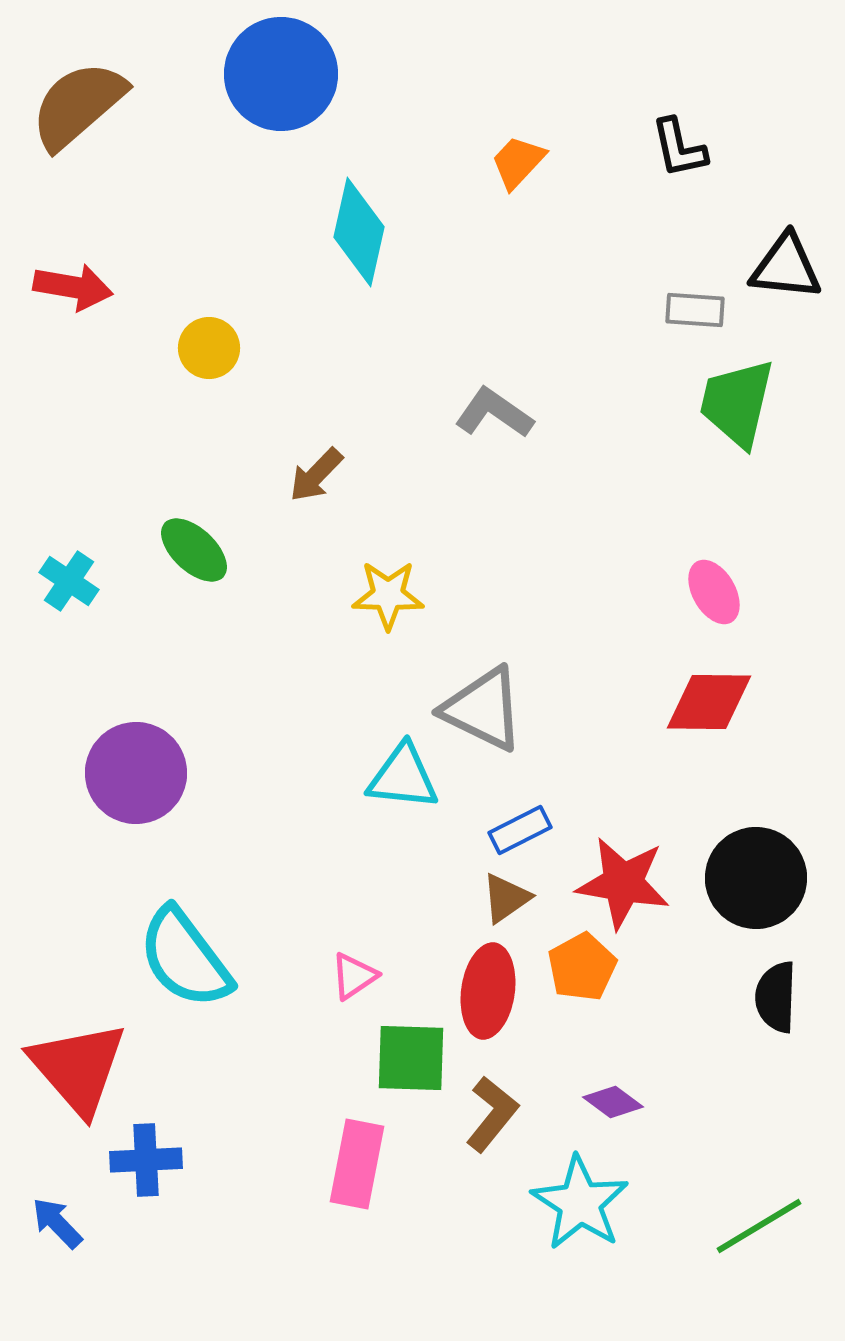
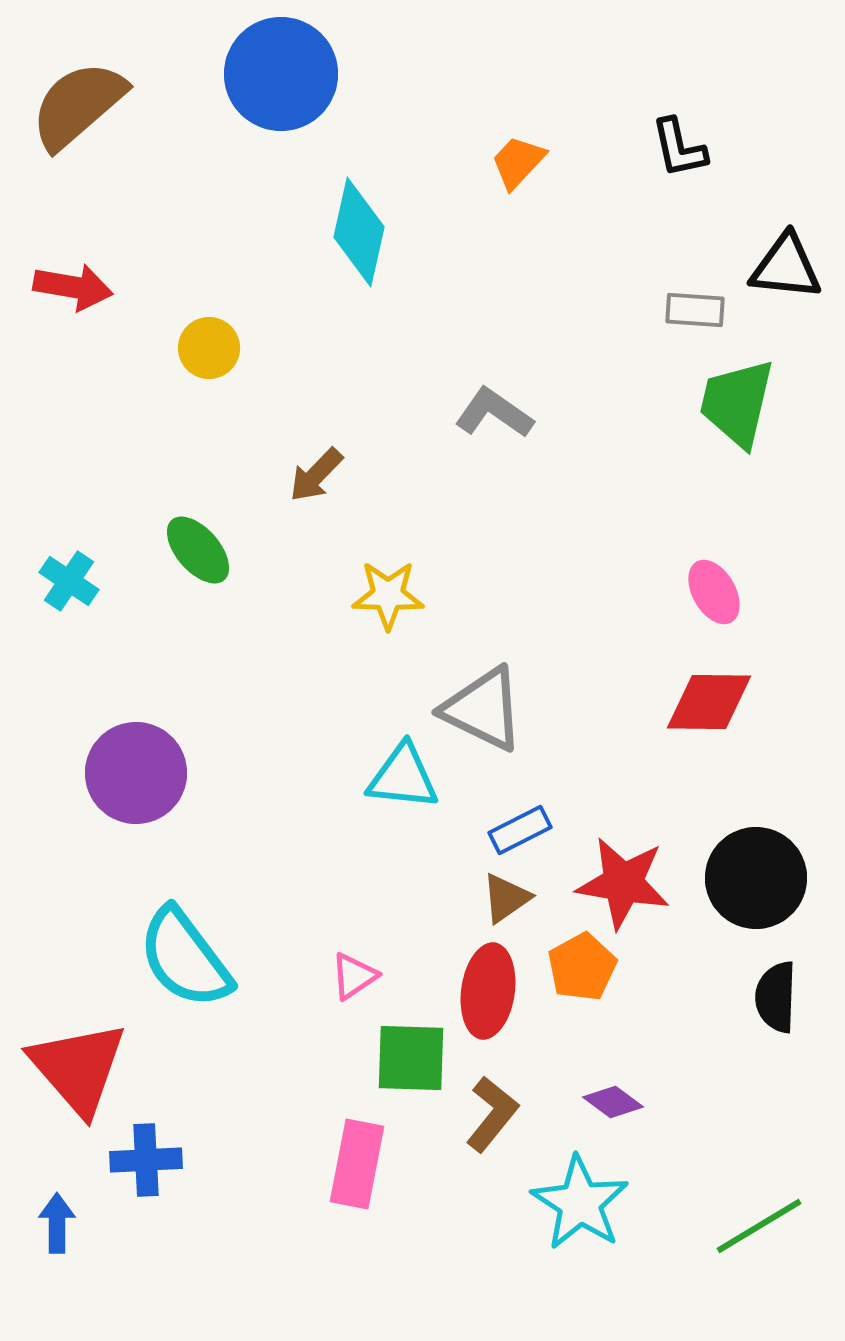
green ellipse: moved 4 px right; rotated 6 degrees clockwise
blue arrow: rotated 44 degrees clockwise
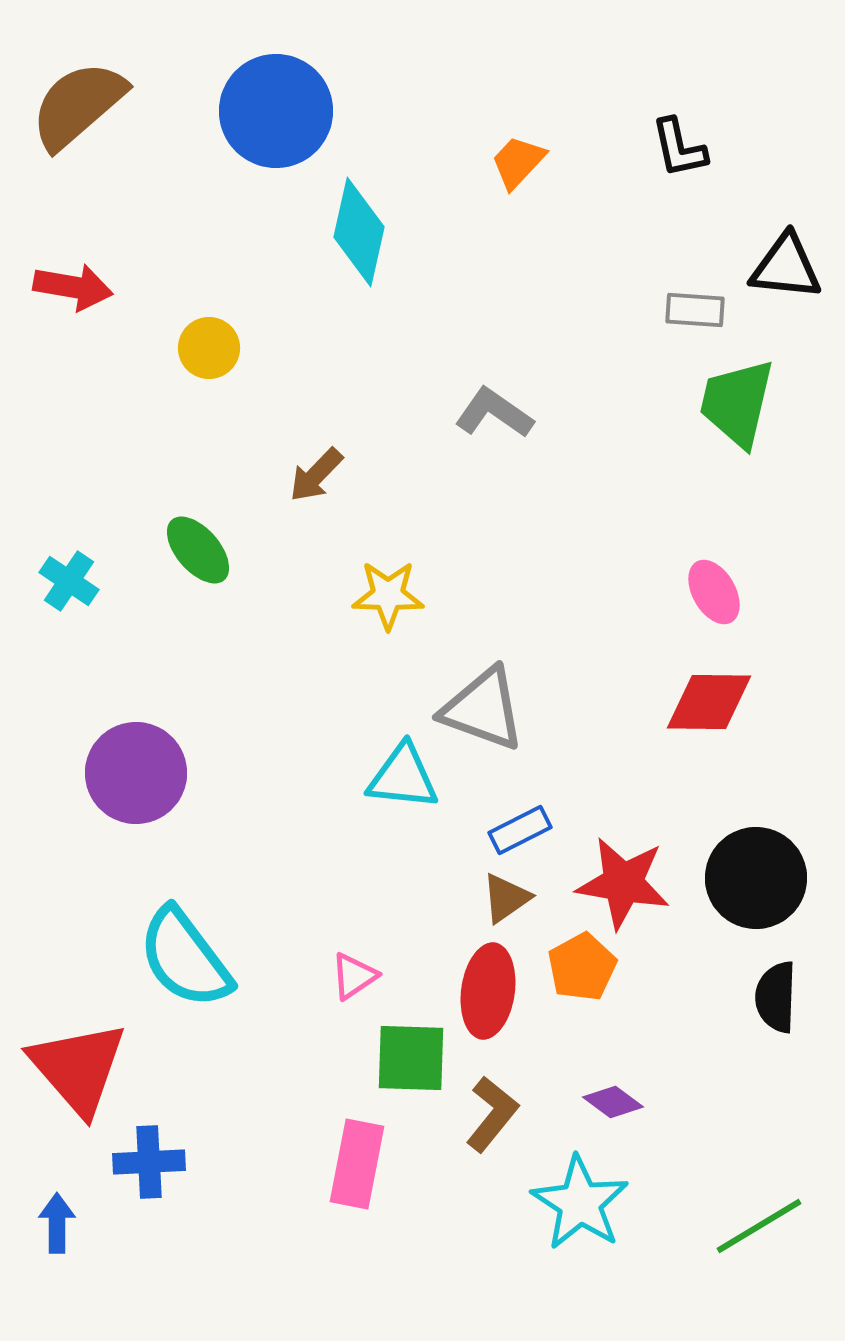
blue circle: moved 5 px left, 37 px down
gray triangle: rotated 6 degrees counterclockwise
blue cross: moved 3 px right, 2 px down
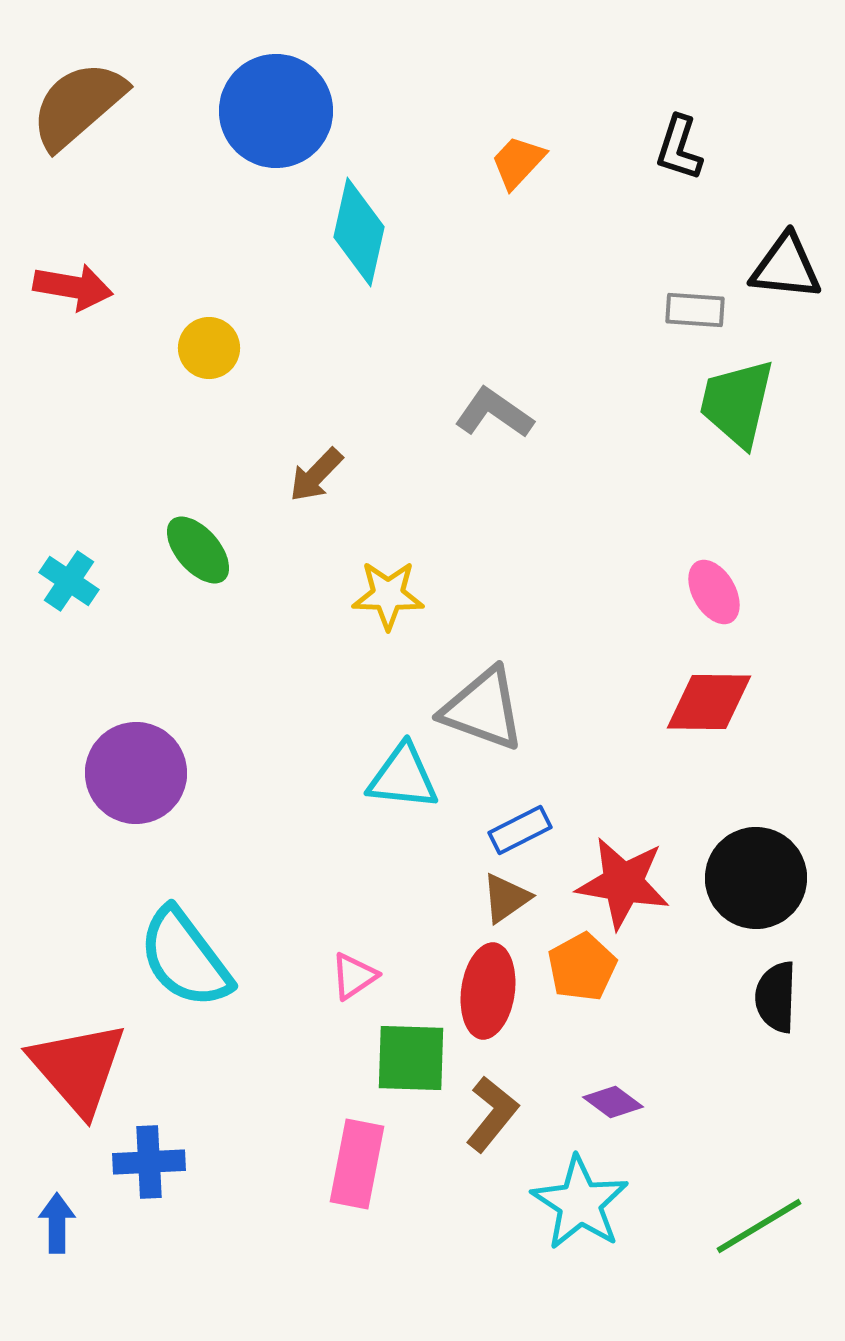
black L-shape: rotated 30 degrees clockwise
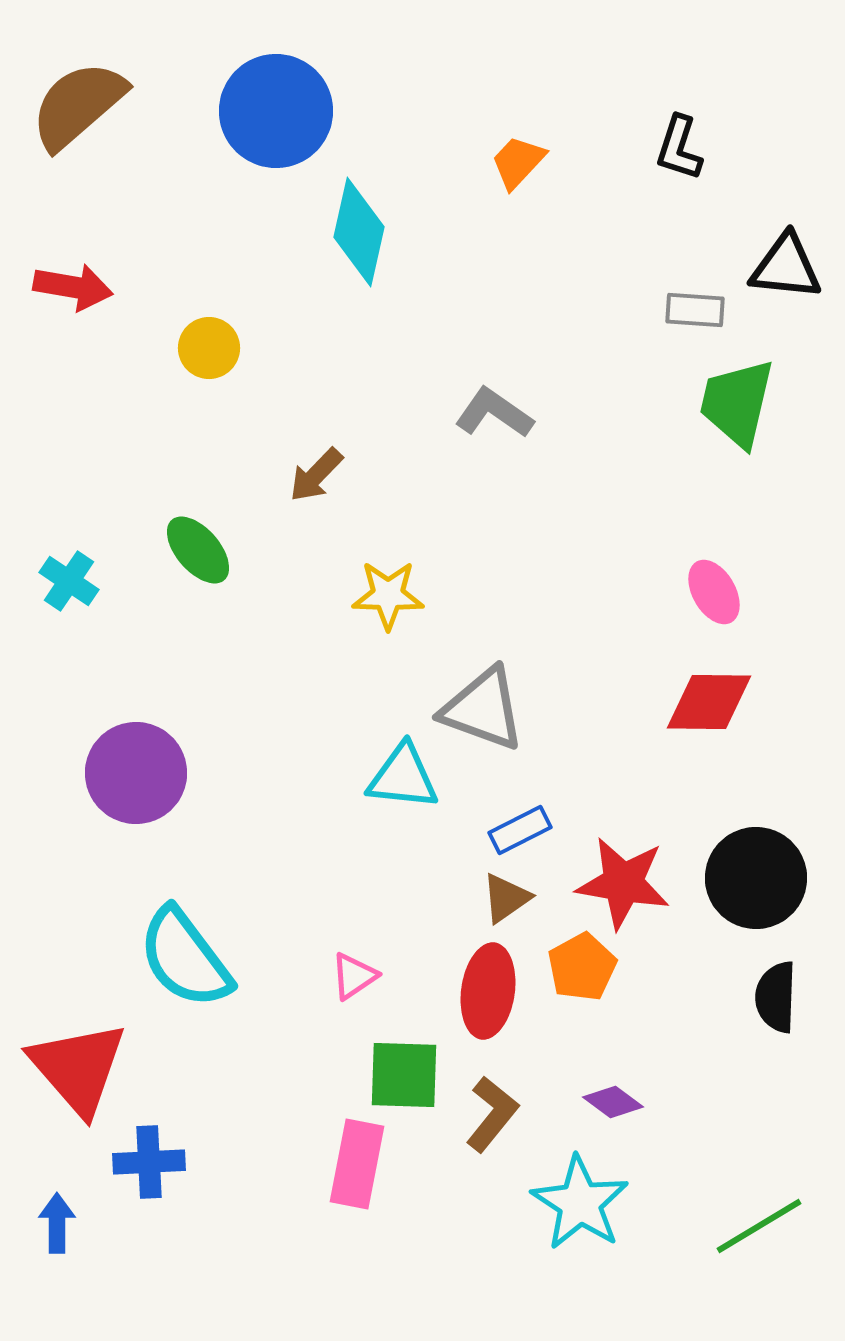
green square: moved 7 px left, 17 px down
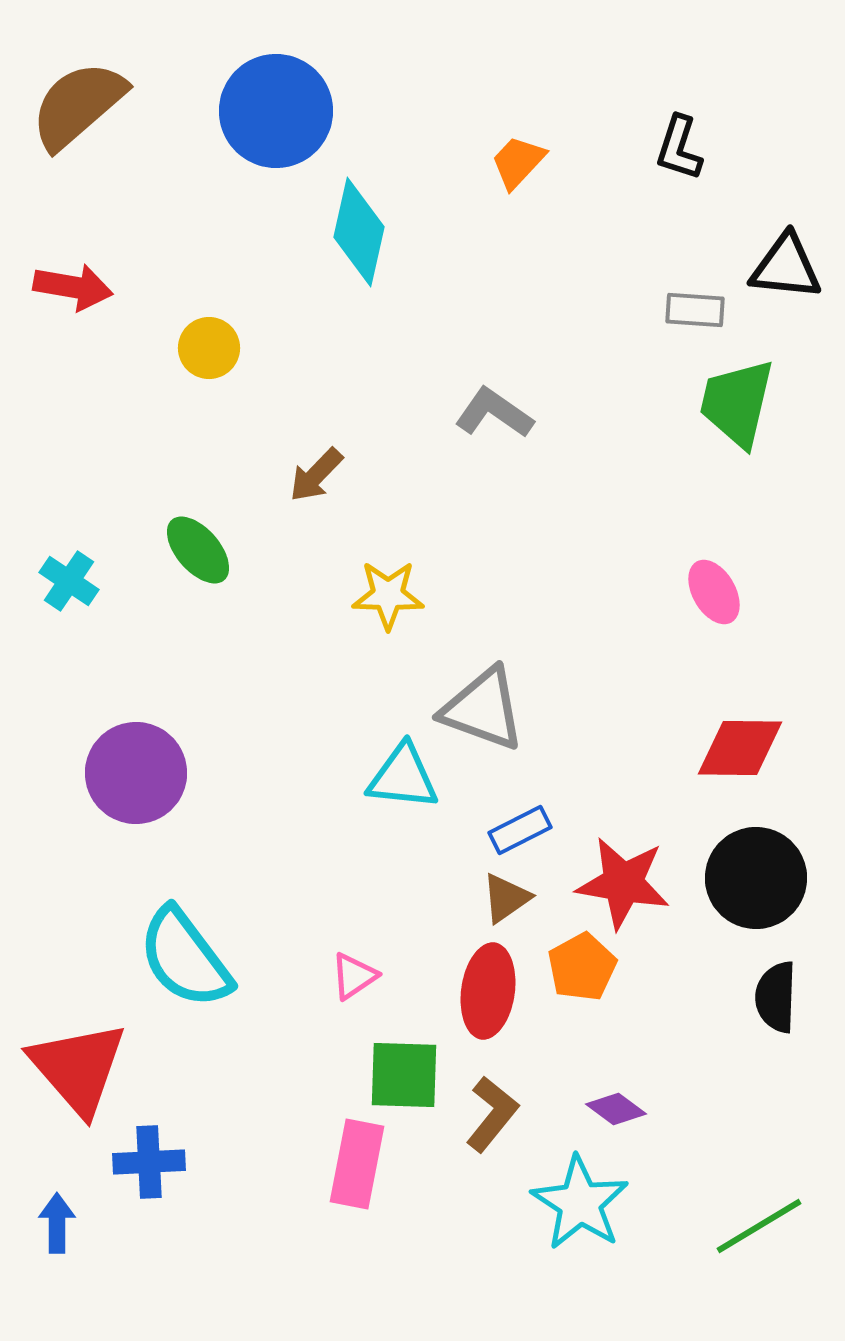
red diamond: moved 31 px right, 46 px down
purple diamond: moved 3 px right, 7 px down
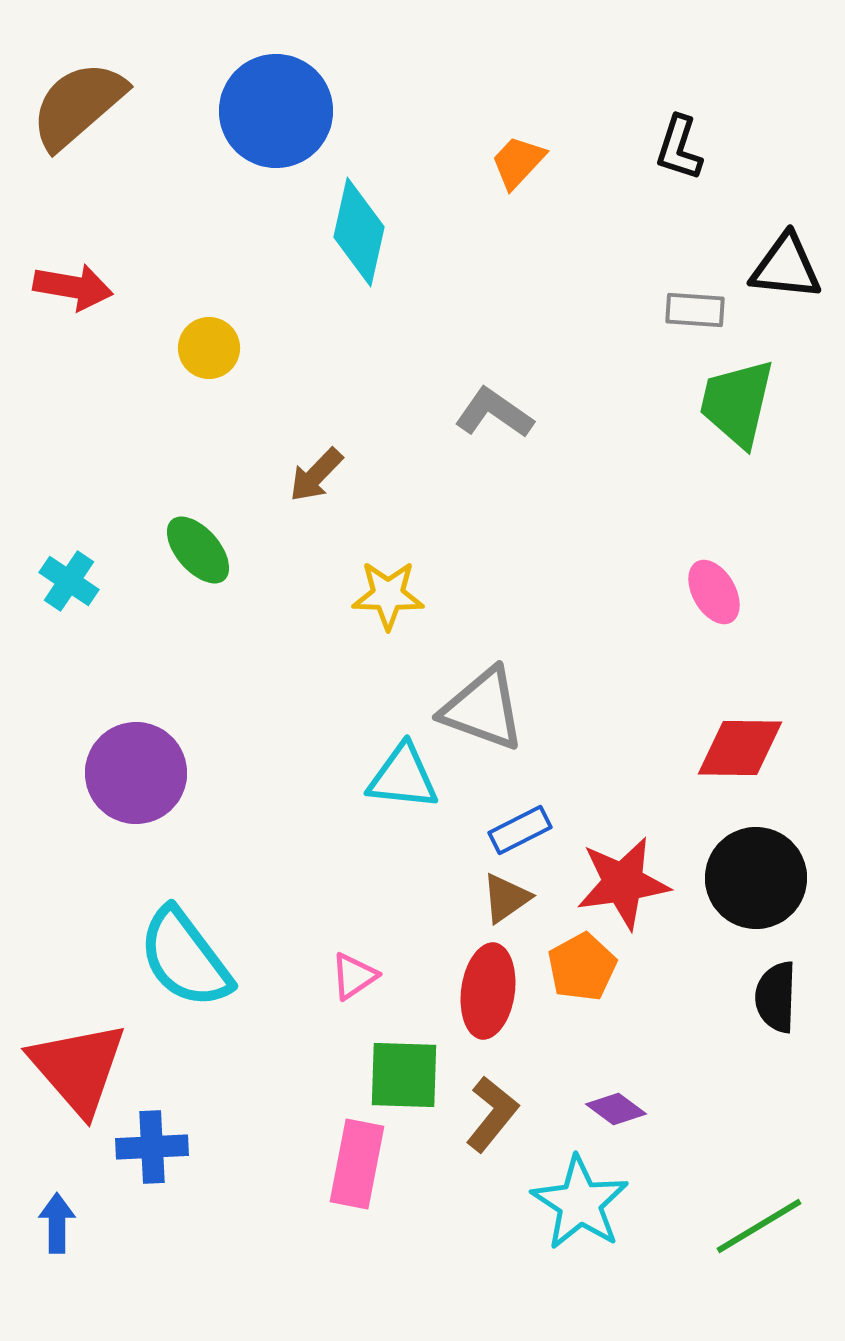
red star: rotated 18 degrees counterclockwise
blue cross: moved 3 px right, 15 px up
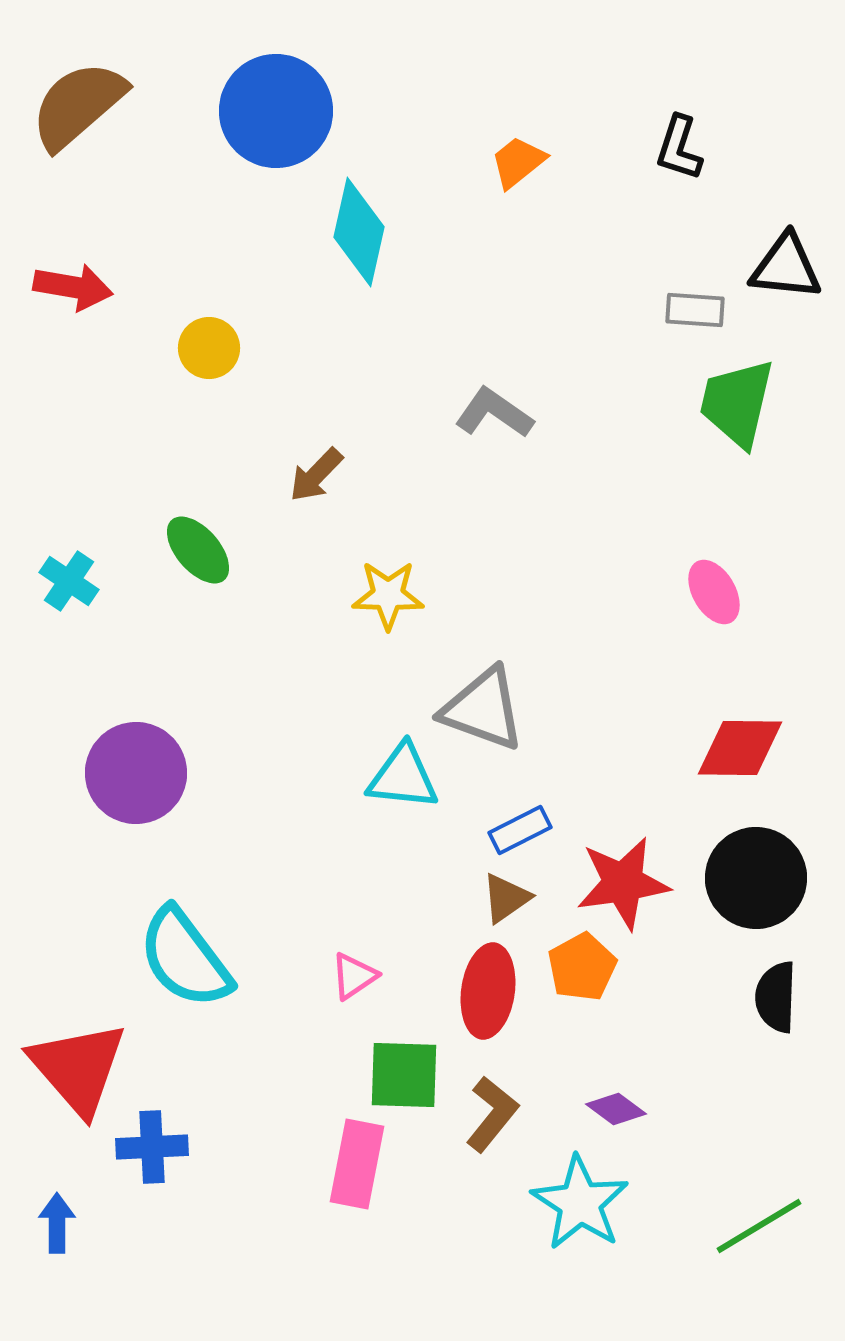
orange trapezoid: rotated 8 degrees clockwise
